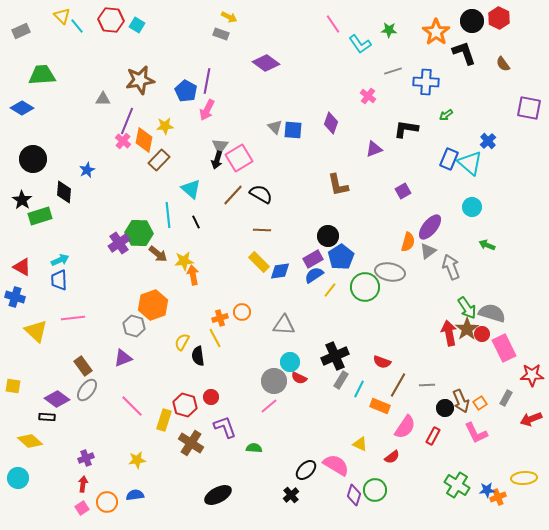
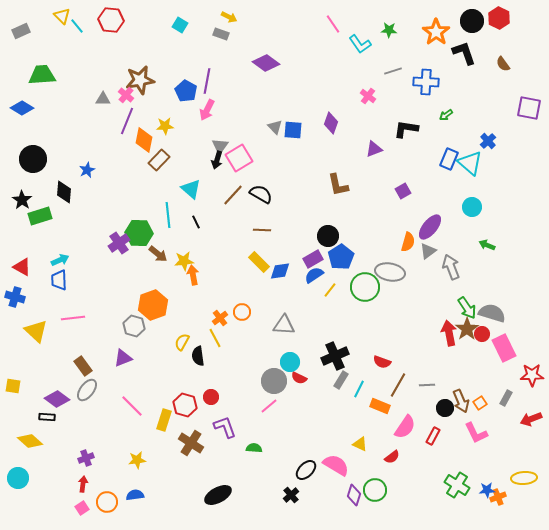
cyan square at (137, 25): moved 43 px right
pink cross at (123, 141): moved 3 px right, 46 px up
orange cross at (220, 318): rotated 21 degrees counterclockwise
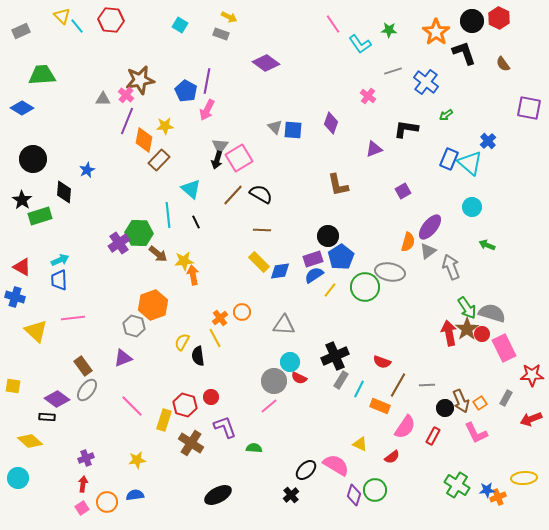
blue cross at (426, 82): rotated 35 degrees clockwise
purple rectangle at (313, 259): rotated 12 degrees clockwise
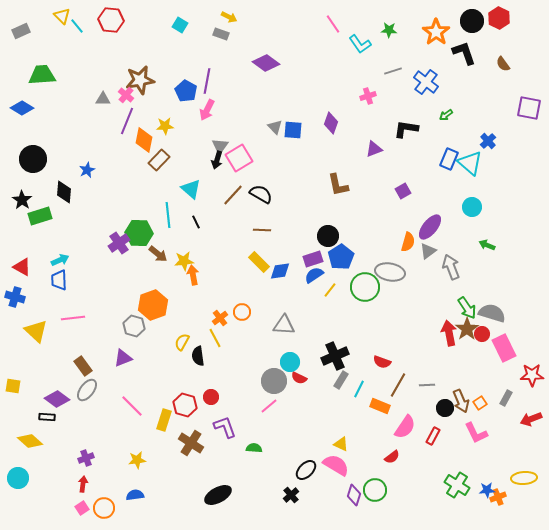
pink cross at (368, 96): rotated 35 degrees clockwise
yellow triangle at (360, 444): moved 19 px left
orange circle at (107, 502): moved 3 px left, 6 px down
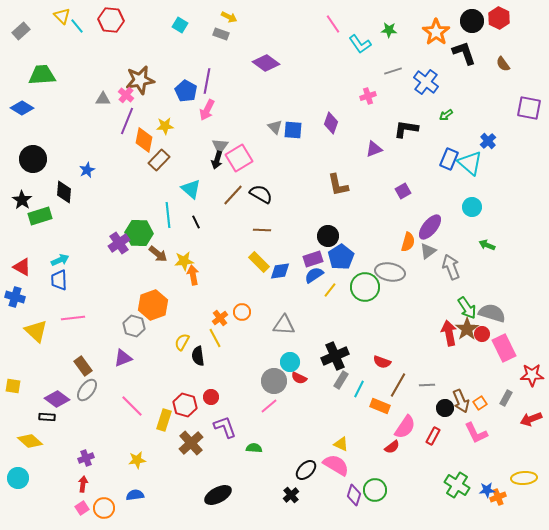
gray rectangle at (21, 31): rotated 18 degrees counterclockwise
brown cross at (191, 443): rotated 15 degrees clockwise
red semicircle at (392, 457): moved 10 px up
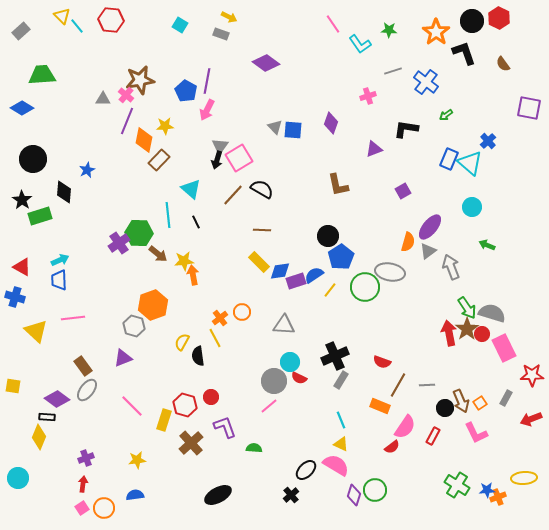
black semicircle at (261, 194): moved 1 px right, 5 px up
purple rectangle at (313, 259): moved 17 px left, 22 px down
cyan line at (359, 389): moved 18 px left, 31 px down; rotated 48 degrees counterclockwise
yellow diamond at (30, 441): moved 9 px right, 4 px up; rotated 70 degrees clockwise
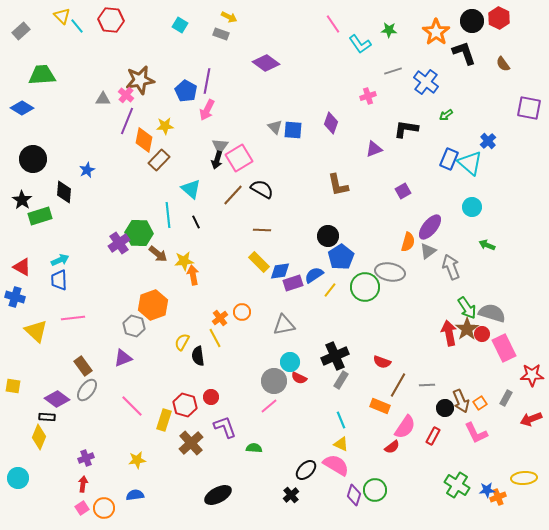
purple rectangle at (296, 281): moved 3 px left, 2 px down
gray triangle at (284, 325): rotated 15 degrees counterclockwise
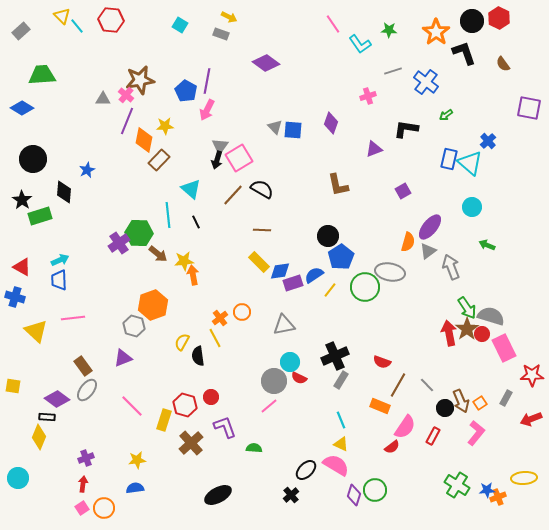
blue rectangle at (449, 159): rotated 10 degrees counterclockwise
gray semicircle at (492, 313): moved 1 px left, 3 px down
gray line at (427, 385): rotated 49 degrees clockwise
pink L-shape at (476, 433): rotated 115 degrees counterclockwise
blue semicircle at (135, 495): moved 7 px up
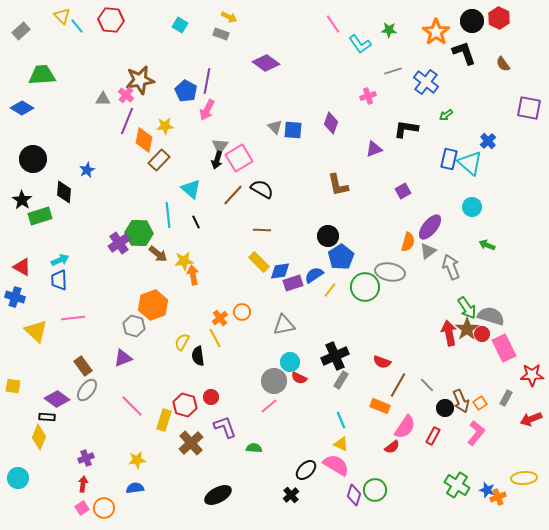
blue star at (487, 490): rotated 21 degrees clockwise
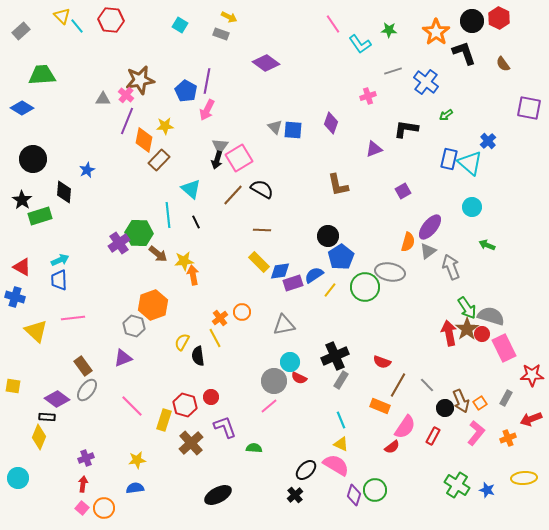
black cross at (291, 495): moved 4 px right
orange cross at (498, 497): moved 10 px right, 59 px up
pink square at (82, 508): rotated 16 degrees counterclockwise
